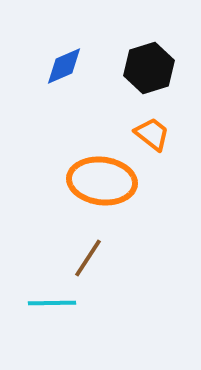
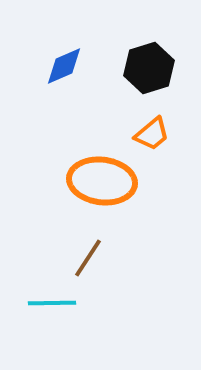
orange trapezoid: rotated 102 degrees clockwise
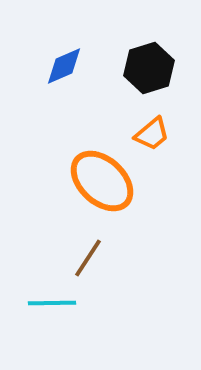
orange ellipse: rotated 36 degrees clockwise
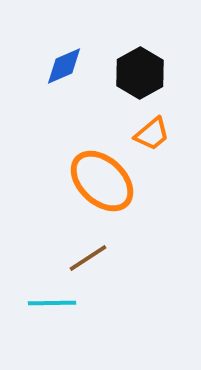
black hexagon: moved 9 px left, 5 px down; rotated 12 degrees counterclockwise
brown line: rotated 24 degrees clockwise
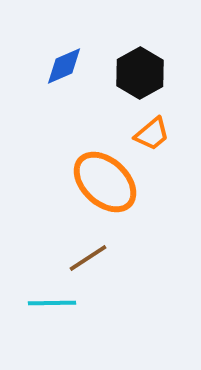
orange ellipse: moved 3 px right, 1 px down
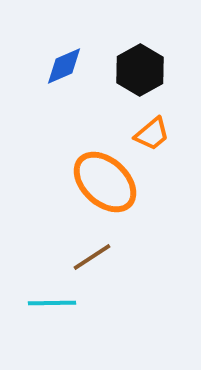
black hexagon: moved 3 px up
brown line: moved 4 px right, 1 px up
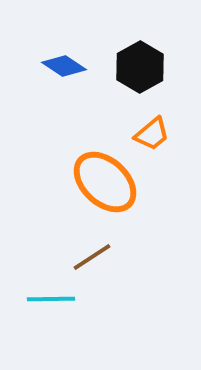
blue diamond: rotated 57 degrees clockwise
black hexagon: moved 3 px up
cyan line: moved 1 px left, 4 px up
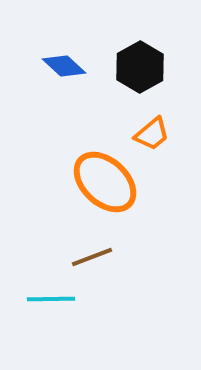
blue diamond: rotated 9 degrees clockwise
brown line: rotated 12 degrees clockwise
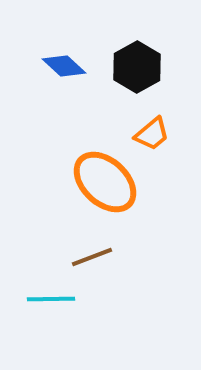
black hexagon: moved 3 px left
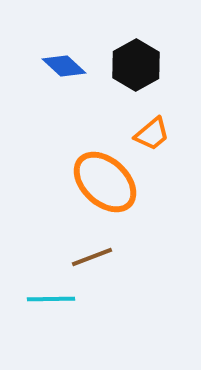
black hexagon: moved 1 px left, 2 px up
